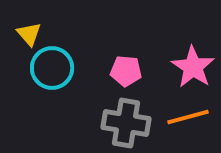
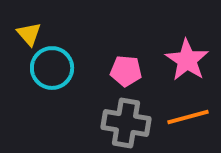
pink star: moved 6 px left, 7 px up
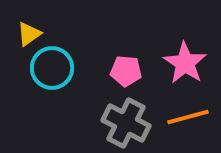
yellow triangle: rotated 36 degrees clockwise
pink star: moved 2 px left, 3 px down
gray cross: rotated 18 degrees clockwise
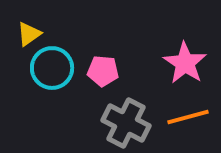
pink pentagon: moved 23 px left
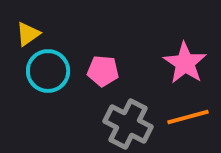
yellow triangle: moved 1 px left
cyan circle: moved 4 px left, 3 px down
gray cross: moved 2 px right, 1 px down
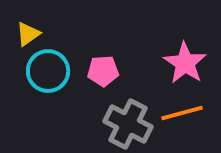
pink pentagon: rotated 8 degrees counterclockwise
orange line: moved 6 px left, 4 px up
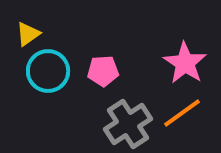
orange line: rotated 21 degrees counterclockwise
gray cross: rotated 30 degrees clockwise
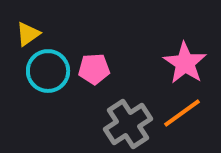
pink pentagon: moved 9 px left, 2 px up
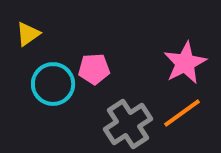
pink star: rotated 12 degrees clockwise
cyan circle: moved 5 px right, 13 px down
